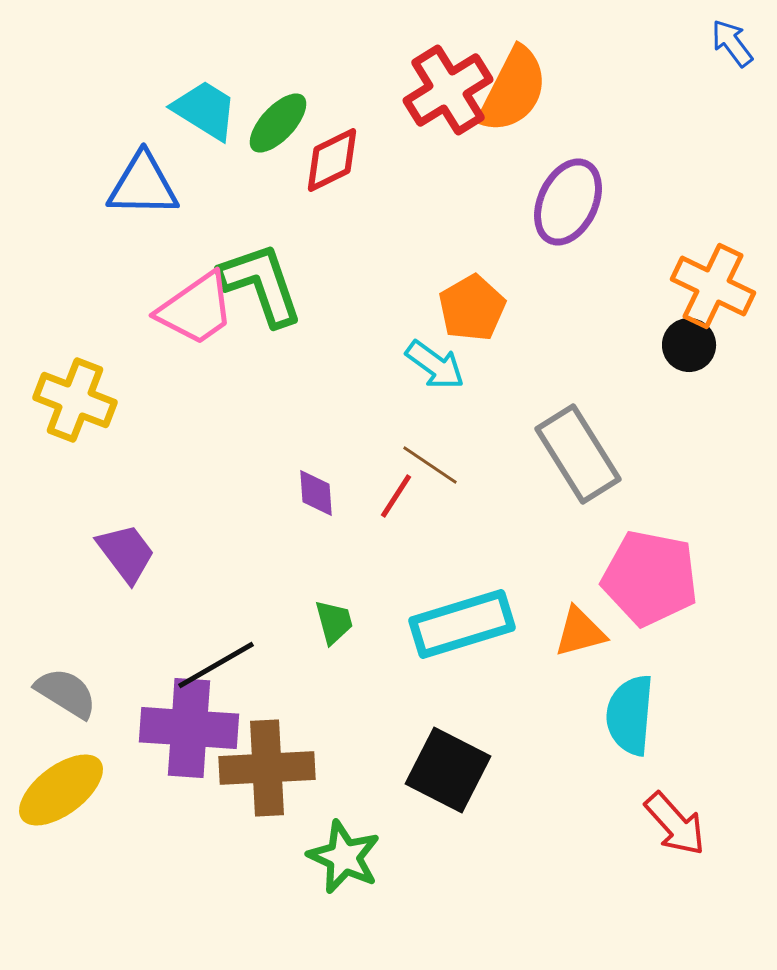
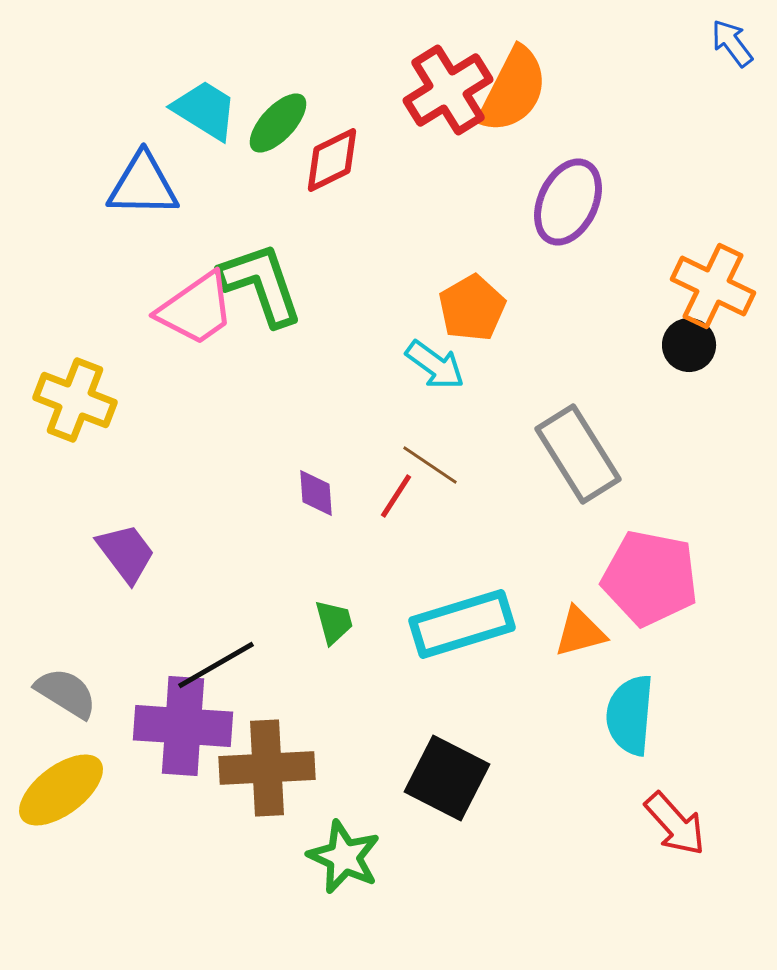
purple cross: moved 6 px left, 2 px up
black square: moved 1 px left, 8 px down
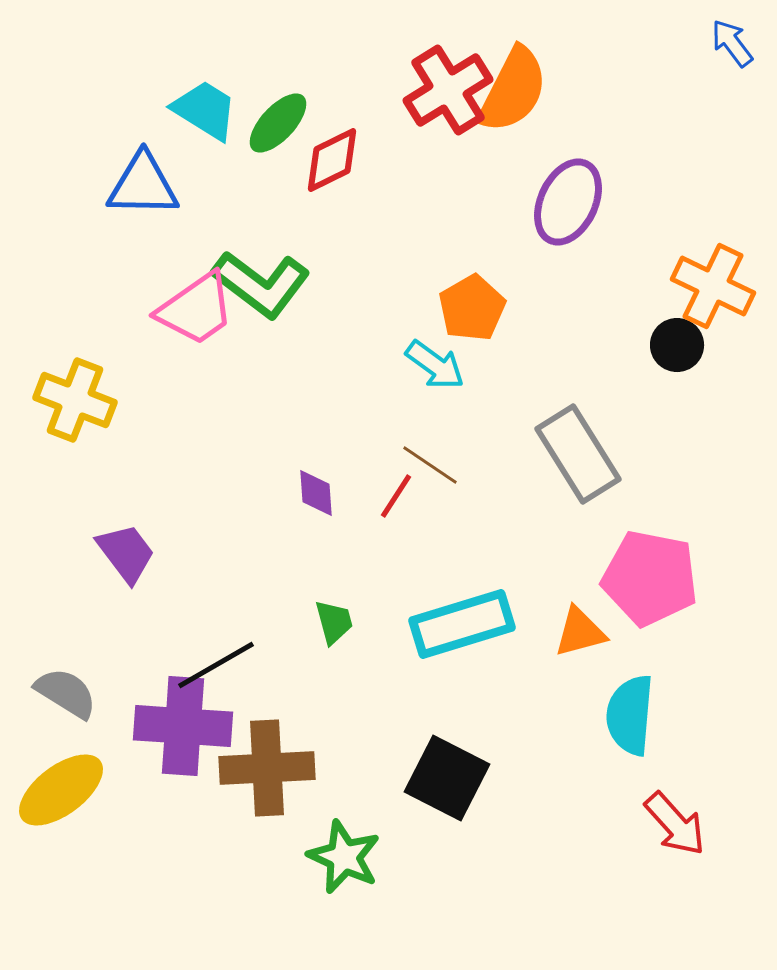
green L-shape: rotated 146 degrees clockwise
black circle: moved 12 px left
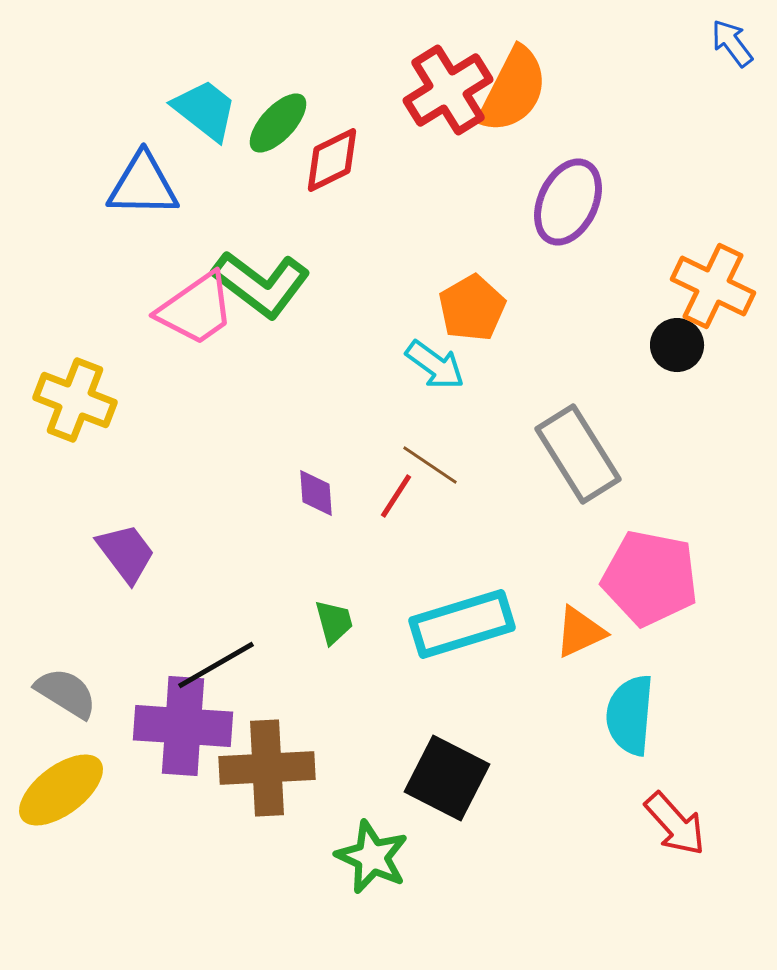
cyan trapezoid: rotated 6 degrees clockwise
orange triangle: rotated 10 degrees counterclockwise
green star: moved 28 px right
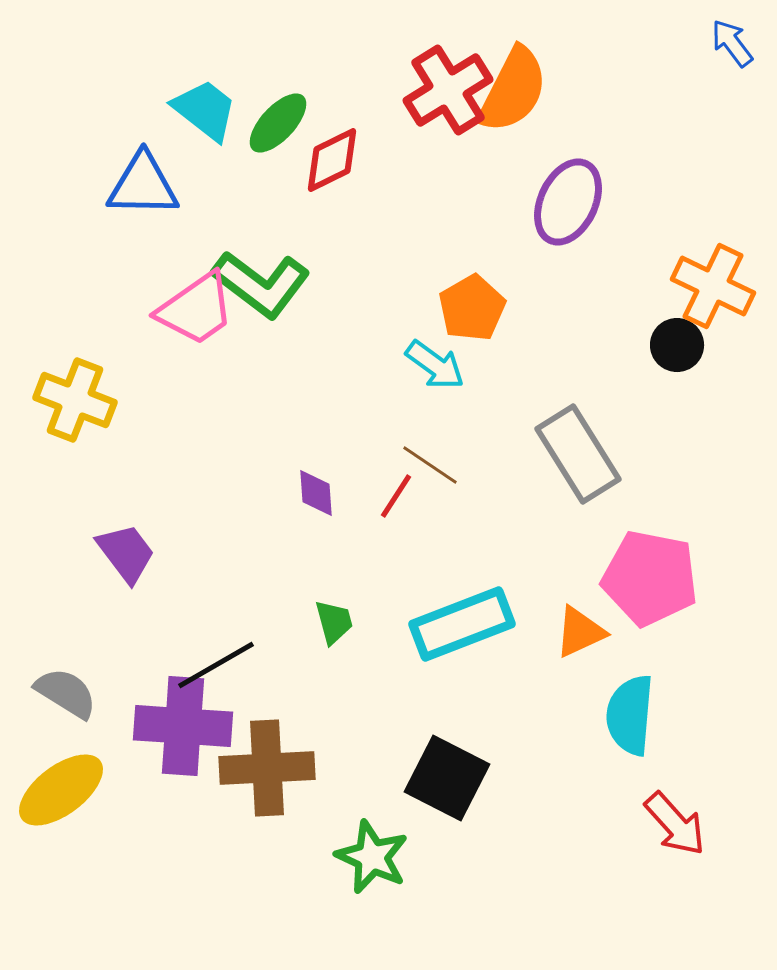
cyan rectangle: rotated 4 degrees counterclockwise
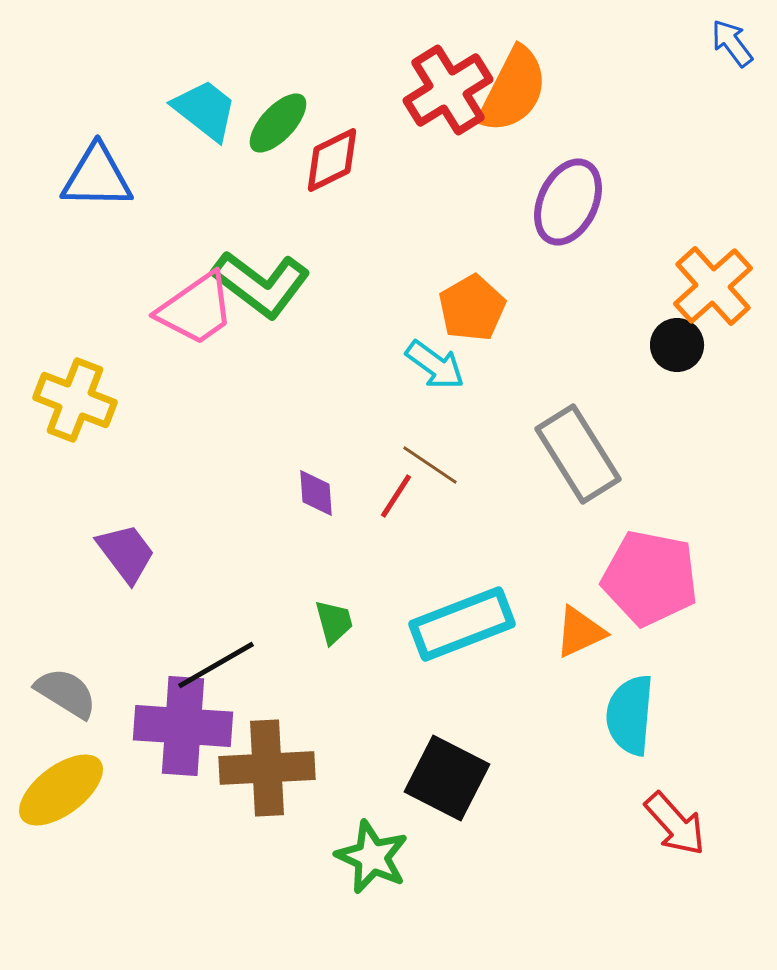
blue triangle: moved 46 px left, 8 px up
orange cross: rotated 22 degrees clockwise
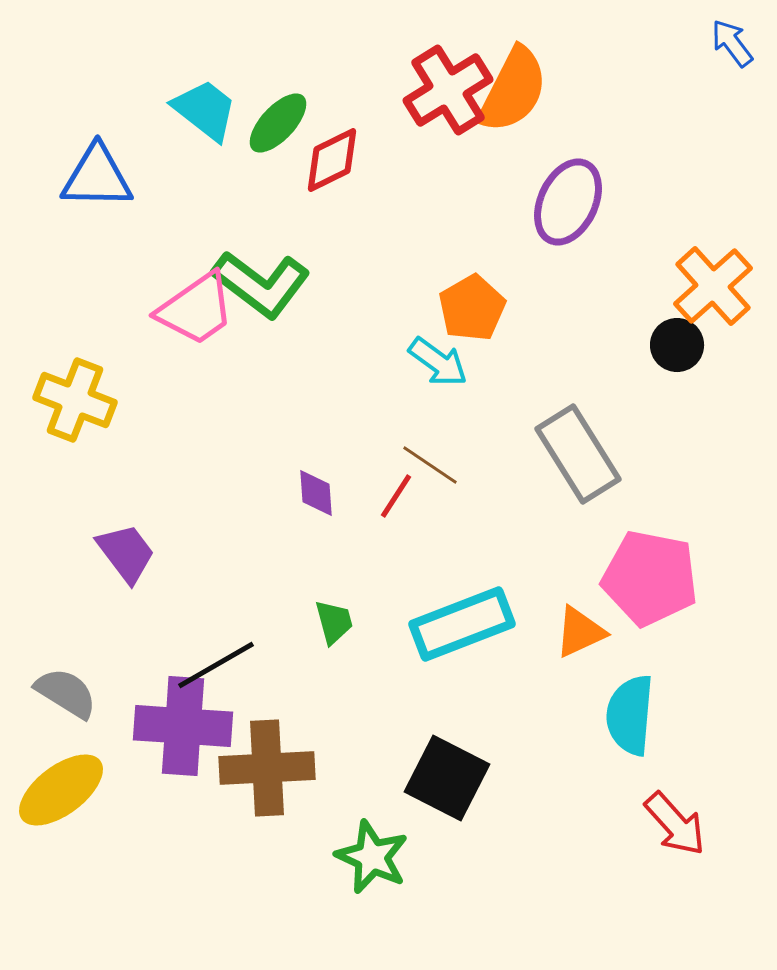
cyan arrow: moved 3 px right, 3 px up
